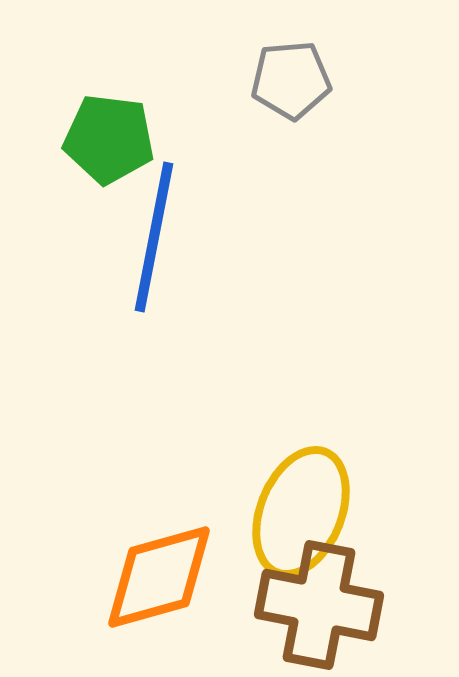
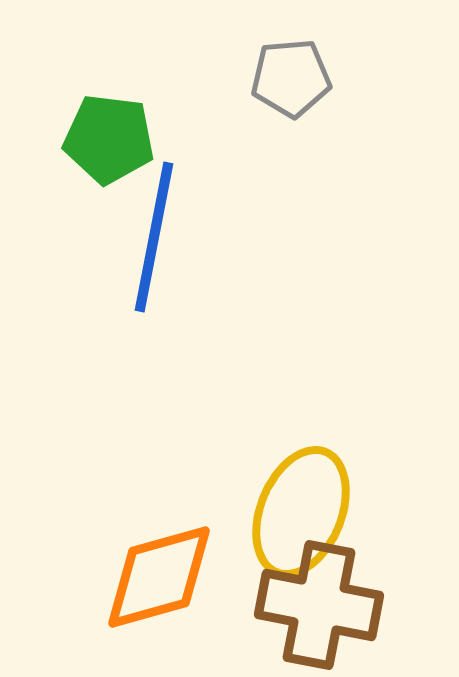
gray pentagon: moved 2 px up
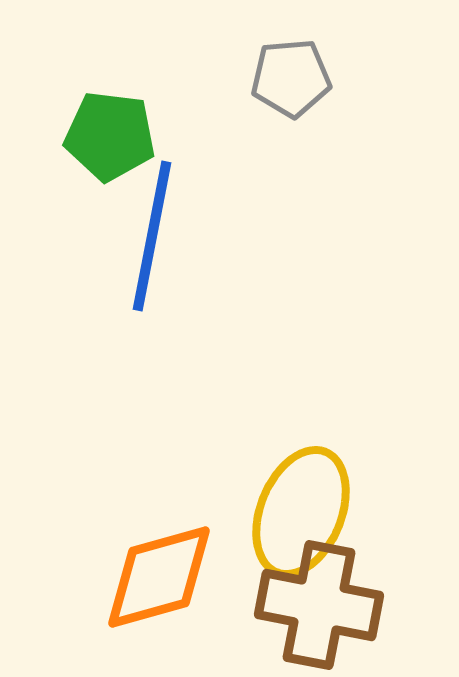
green pentagon: moved 1 px right, 3 px up
blue line: moved 2 px left, 1 px up
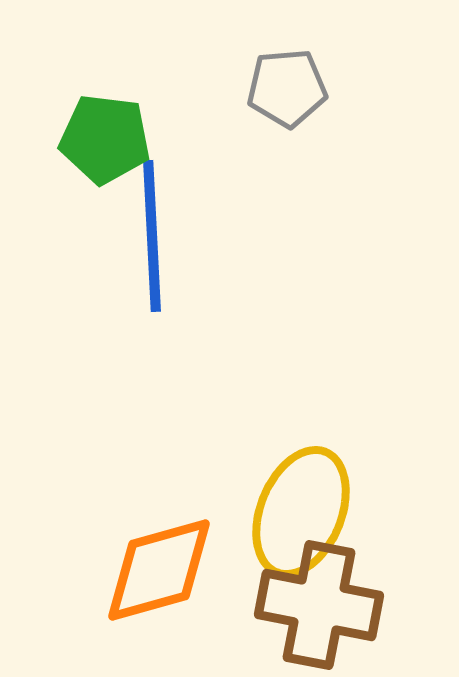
gray pentagon: moved 4 px left, 10 px down
green pentagon: moved 5 px left, 3 px down
blue line: rotated 14 degrees counterclockwise
orange diamond: moved 7 px up
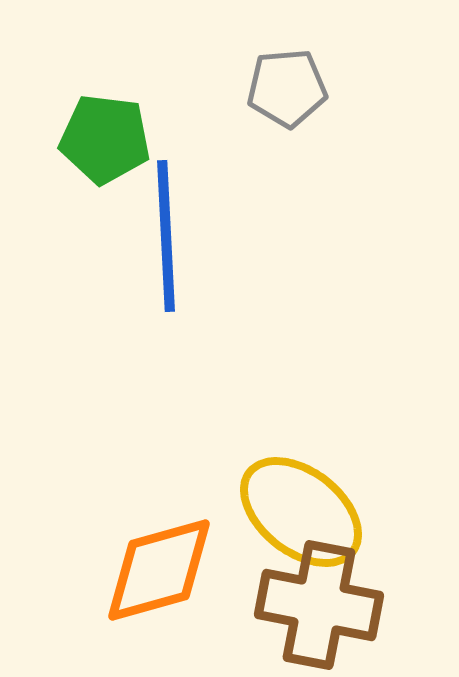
blue line: moved 14 px right
yellow ellipse: rotated 74 degrees counterclockwise
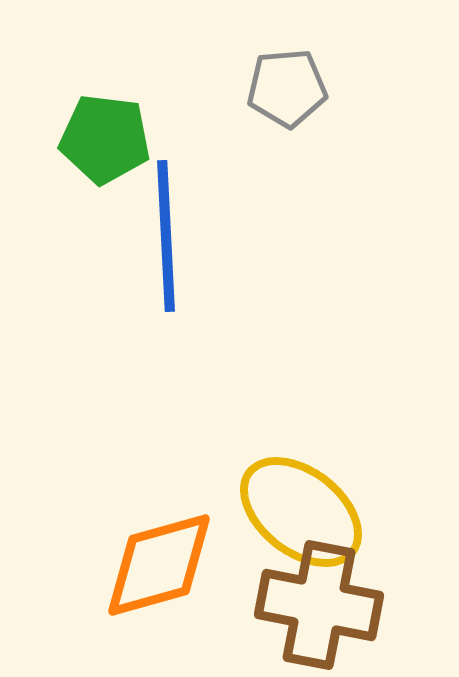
orange diamond: moved 5 px up
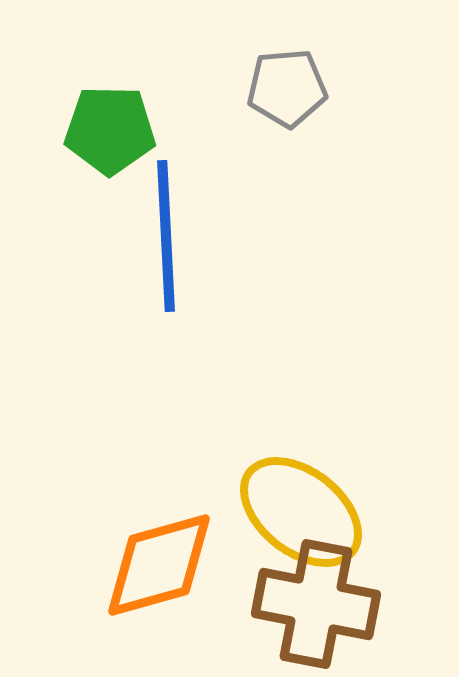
green pentagon: moved 5 px right, 9 px up; rotated 6 degrees counterclockwise
brown cross: moved 3 px left, 1 px up
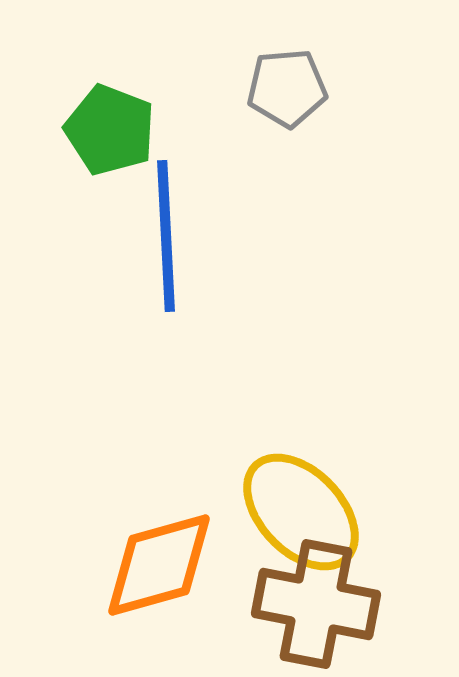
green pentagon: rotated 20 degrees clockwise
yellow ellipse: rotated 8 degrees clockwise
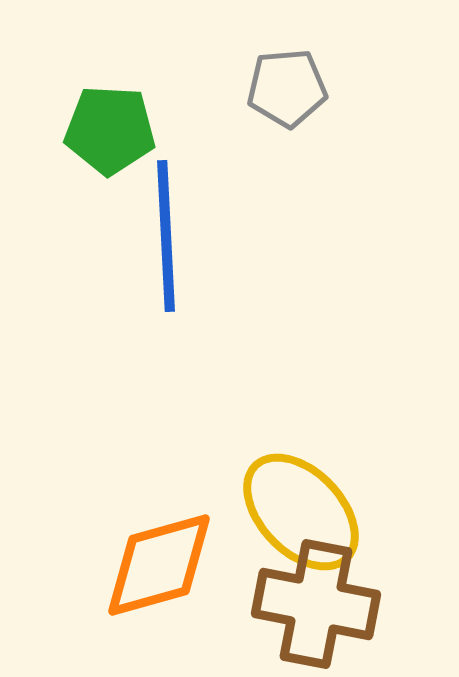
green pentagon: rotated 18 degrees counterclockwise
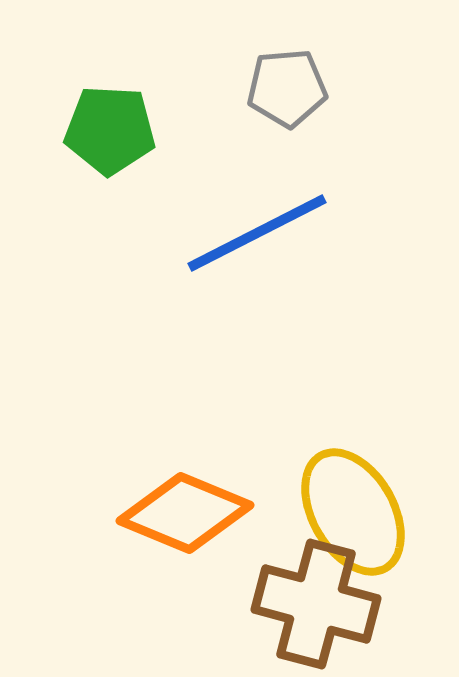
blue line: moved 91 px right, 3 px up; rotated 66 degrees clockwise
yellow ellipse: moved 52 px right; rotated 14 degrees clockwise
orange diamond: moved 26 px right, 52 px up; rotated 38 degrees clockwise
brown cross: rotated 4 degrees clockwise
